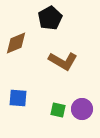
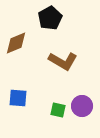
purple circle: moved 3 px up
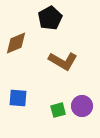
green square: rotated 28 degrees counterclockwise
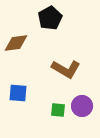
brown diamond: rotated 15 degrees clockwise
brown L-shape: moved 3 px right, 8 px down
blue square: moved 5 px up
green square: rotated 21 degrees clockwise
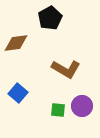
blue square: rotated 36 degrees clockwise
